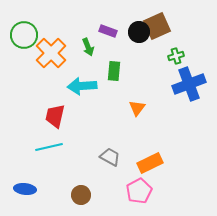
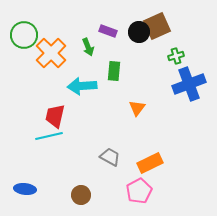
cyan line: moved 11 px up
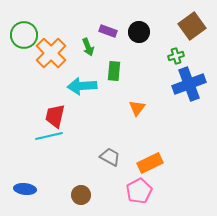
brown square: moved 35 px right; rotated 12 degrees counterclockwise
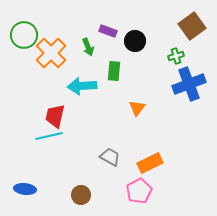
black circle: moved 4 px left, 9 px down
